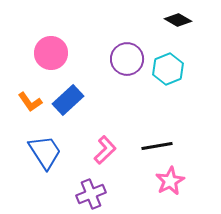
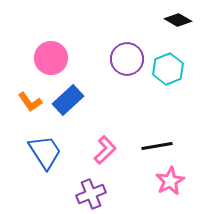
pink circle: moved 5 px down
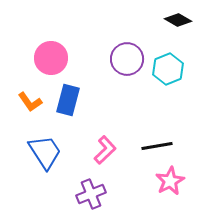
blue rectangle: rotated 32 degrees counterclockwise
